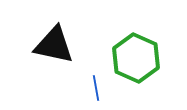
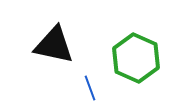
blue line: moved 6 px left; rotated 10 degrees counterclockwise
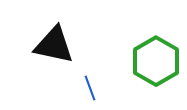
green hexagon: moved 20 px right, 3 px down; rotated 6 degrees clockwise
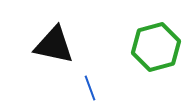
green hexagon: moved 14 px up; rotated 15 degrees clockwise
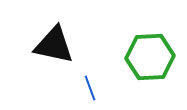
green hexagon: moved 6 px left, 10 px down; rotated 12 degrees clockwise
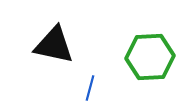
blue line: rotated 35 degrees clockwise
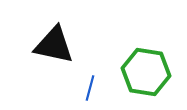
green hexagon: moved 4 px left, 15 px down; rotated 12 degrees clockwise
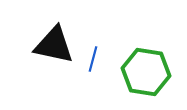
blue line: moved 3 px right, 29 px up
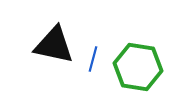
green hexagon: moved 8 px left, 5 px up
